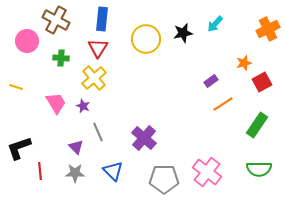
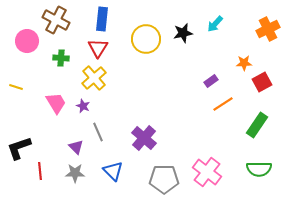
orange star: rotated 14 degrees clockwise
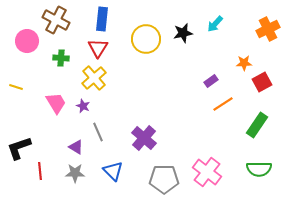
purple triangle: rotated 14 degrees counterclockwise
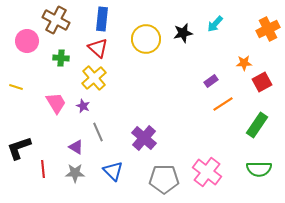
red triangle: rotated 20 degrees counterclockwise
red line: moved 3 px right, 2 px up
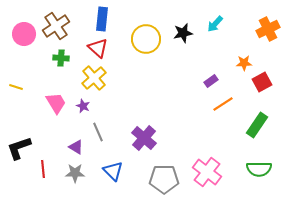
brown cross: moved 6 px down; rotated 28 degrees clockwise
pink circle: moved 3 px left, 7 px up
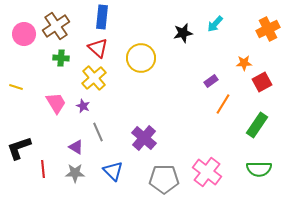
blue rectangle: moved 2 px up
yellow circle: moved 5 px left, 19 px down
orange line: rotated 25 degrees counterclockwise
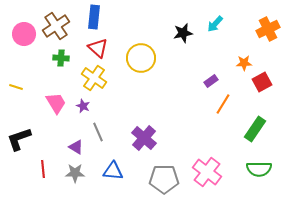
blue rectangle: moved 8 px left
yellow cross: rotated 15 degrees counterclockwise
green rectangle: moved 2 px left, 4 px down
black L-shape: moved 9 px up
blue triangle: rotated 40 degrees counterclockwise
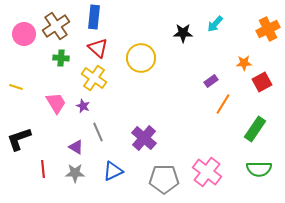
black star: rotated 12 degrees clockwise
blue triangle: rotated 30 degrees counterclockwise
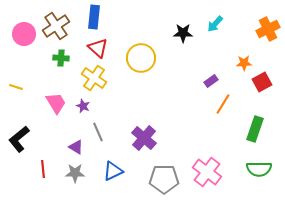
green rectangle: rotated 15 degrees counterclockwise
black L-shape: rotated 20 degrees counterclockwise
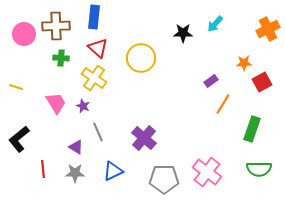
brown cross: rotated 32 degrees clockwise
green rectangle: moved 3 px left
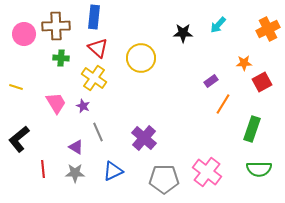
cyan arrow: moved 3 px right, 1 px down
